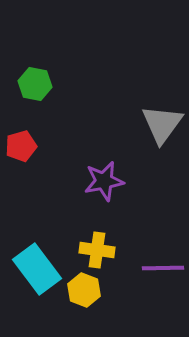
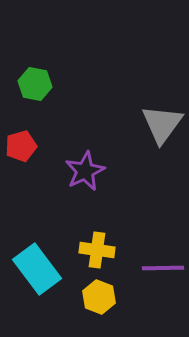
purple star: moved 19 px left, 10 px up; rotated 15 degrees counterclockwise
yellow hexagon: moved 15 px right, 7 px down
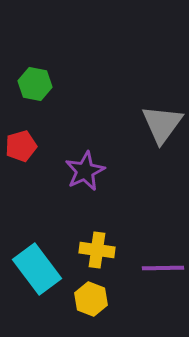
yellow hexagon: moved 8 px left, 2 px down
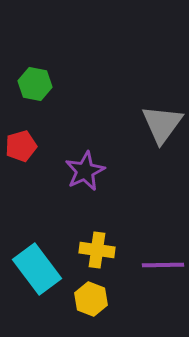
purple line: moved 3 px up
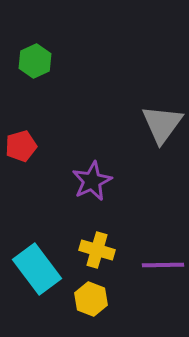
green hexagon: moved 23 px up; rotated 24 degrees clockwise
purple star: moved 7 px right, 10 px down
yellow cross: rotated 8 degrees clockwise
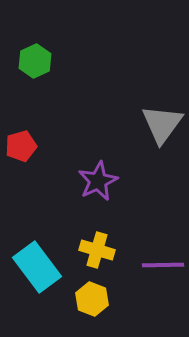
purple star: moved 6 px right
cyan rectangle: moved 2 px up
yellow hexagon: moved 1 px right
